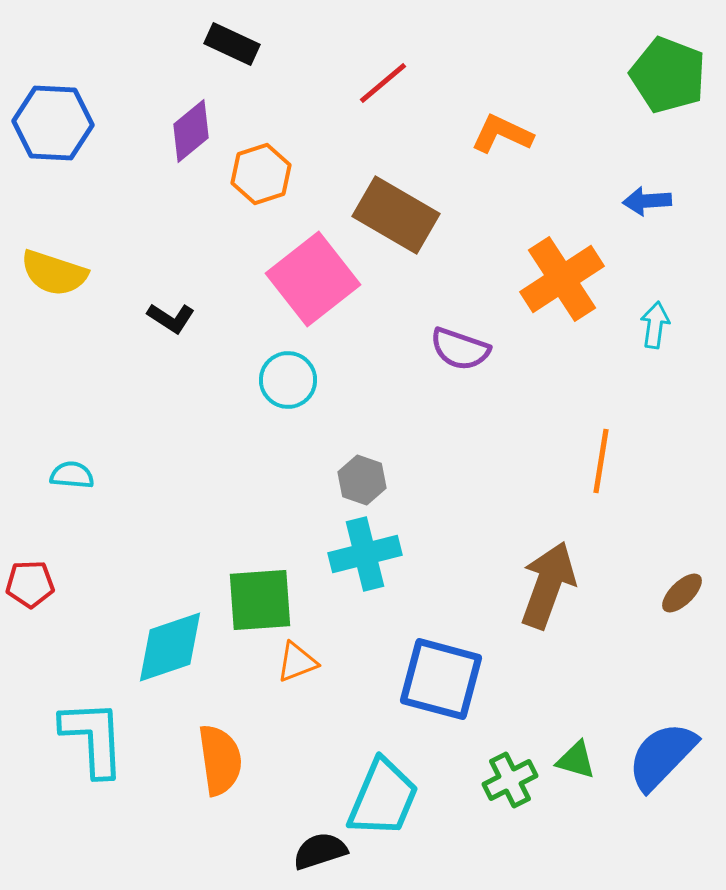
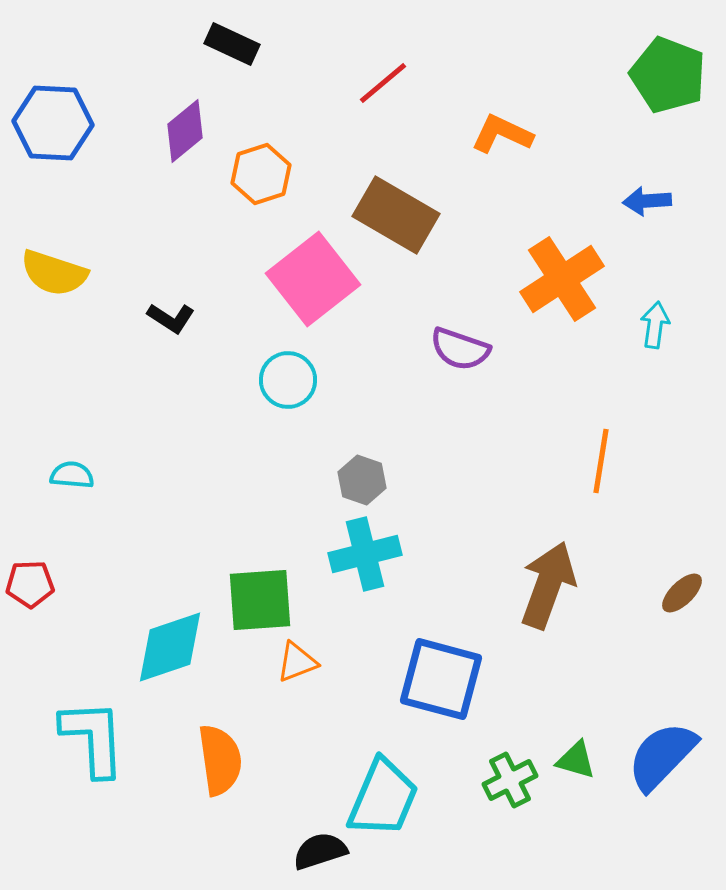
purple diamond: moved 6 px left
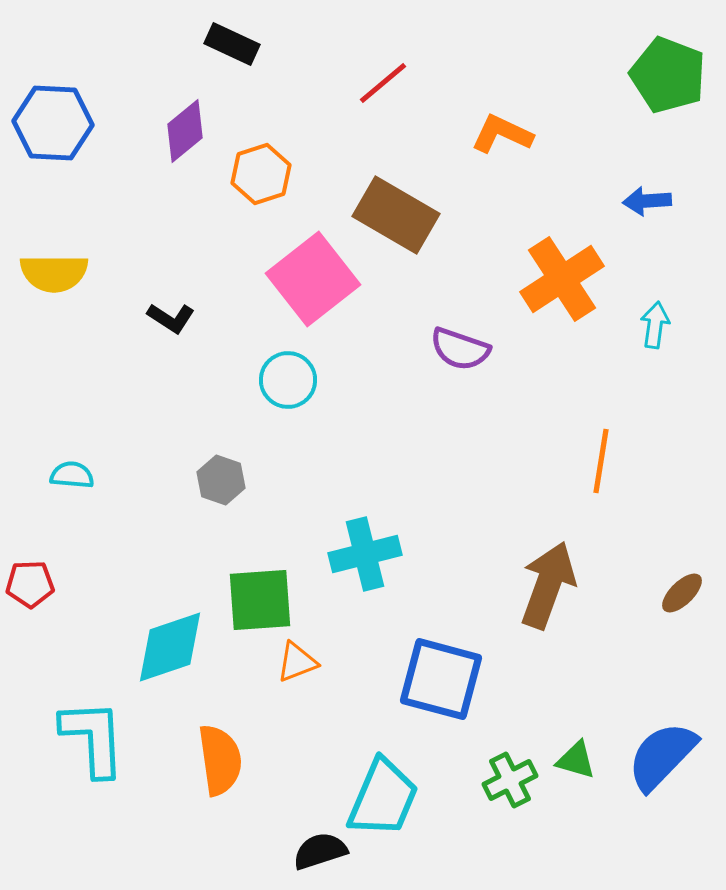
yellow semicircle: rotated 18 degrees counterclockwise
gray hexagon: moved 141 px left
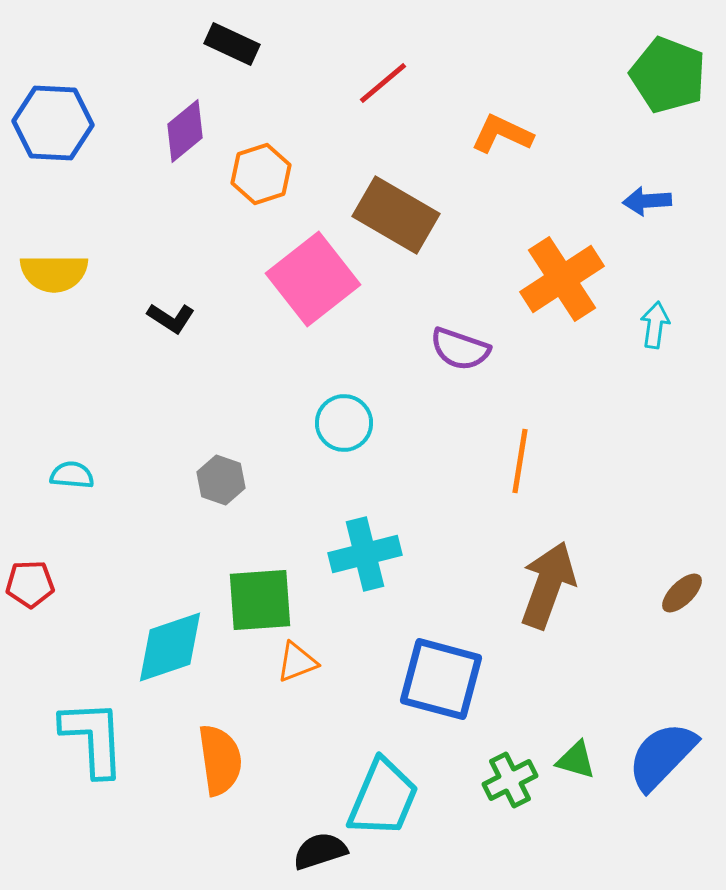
cyan circle: moved 56 px right, 43 px down
orange line: moved 81 px left
